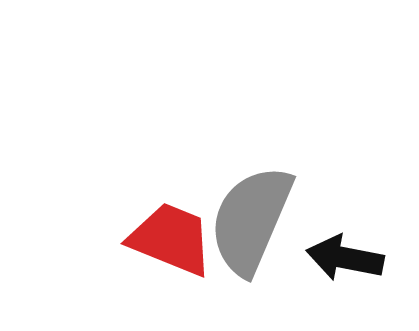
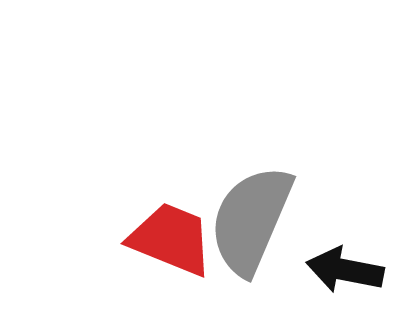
black arrow: moved 12 px down
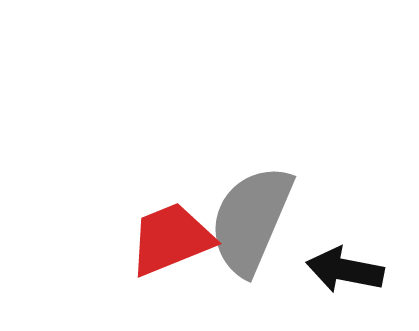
red trapezoid: rotated 44 degrees counterclockwise
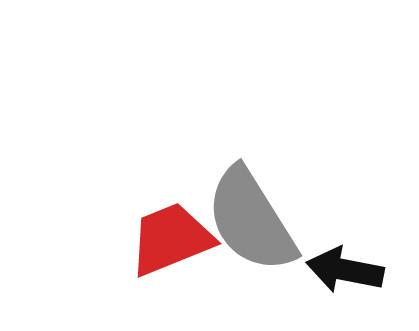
gray semicircle: rotated 55 degrees counterclockwise
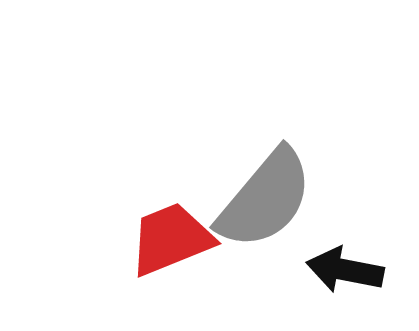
gray semicircle: moved 14 px right, 21 px up; rotated 108 degrees counterclockwise
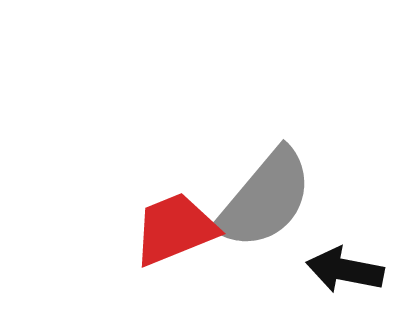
red trapezoid: moved 4 px right, 10 px up
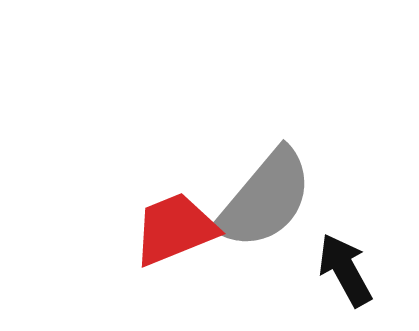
black arrow: rotated 50 degrees clockwise
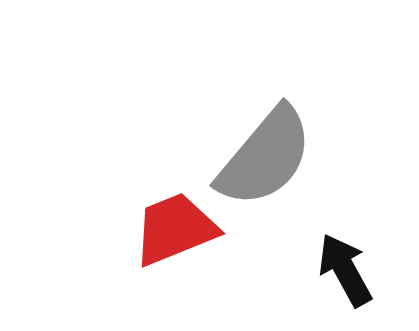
gray semicircle: moved 42 px up
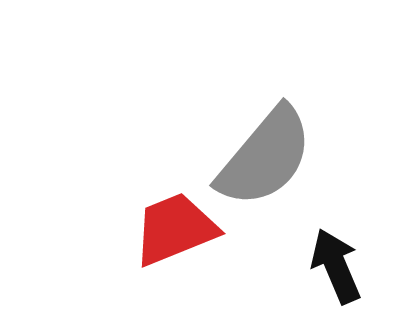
black arrow: moved 9 px left, 4 px up; rotated 6 degrees clockwise
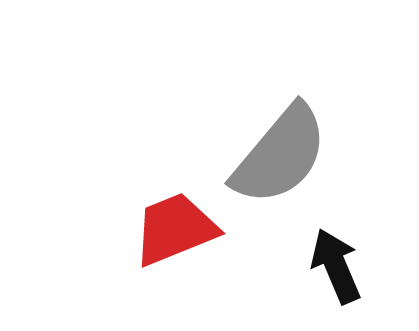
gray semicircle: moved 15 px right, 2 px up
